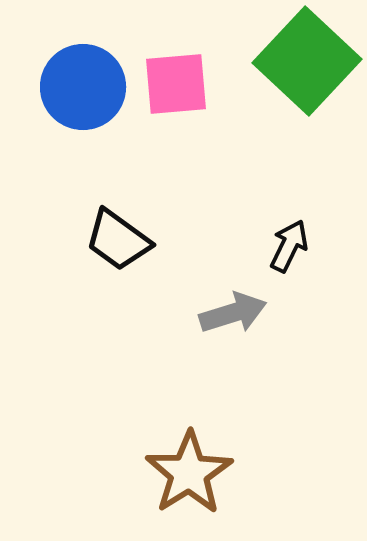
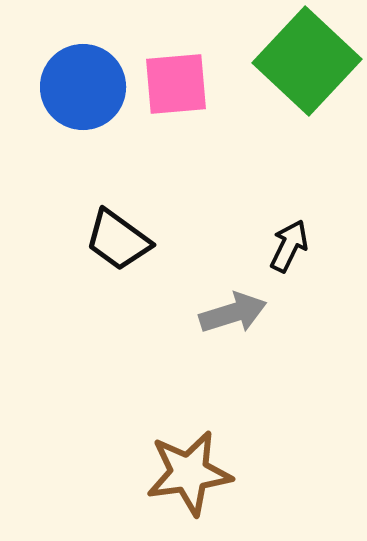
brown star: rotated 24 degrees clockwise
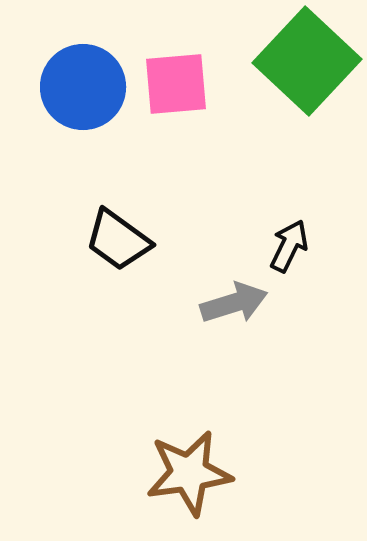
gray arrow: moved 1 px right, 10 px up
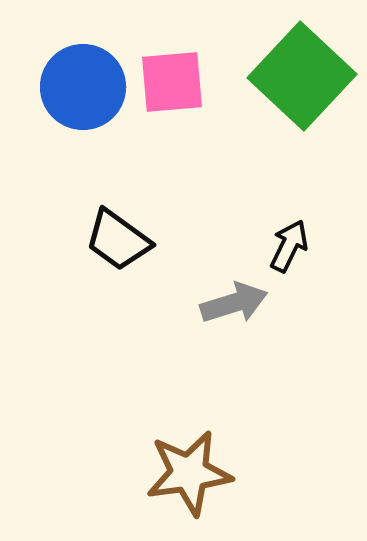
green square: moved 5 px left, 15 px down
pink square: moved 4 px left, 2 px up
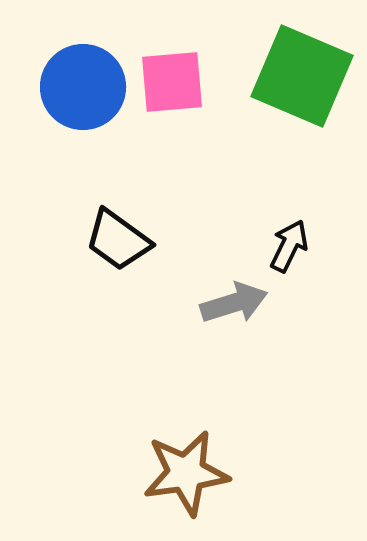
green square: rotated 20 degrees counterclockwise
brown star: moved 3 px left
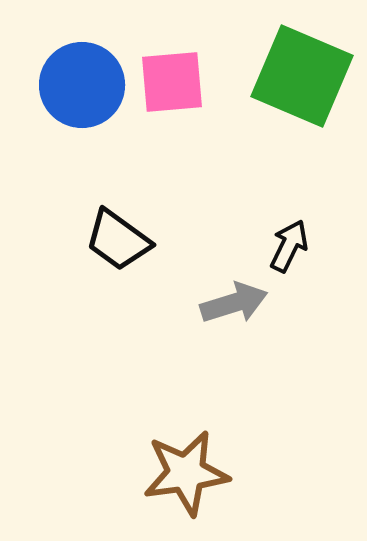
blue circle: moved 1 px left, 2 px up
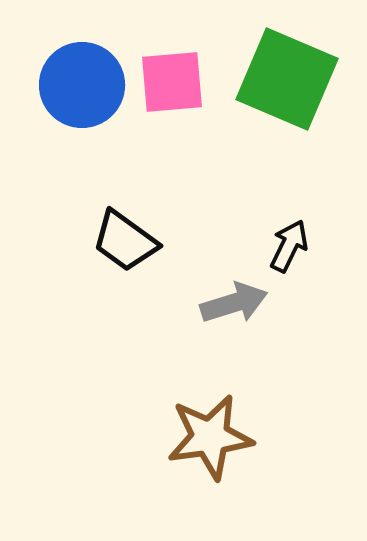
green square: moved 15 px left, 3 px down
black trapezoid: moved 7 px right, 1 px down
brown star: moved 24 px right, 36 px up
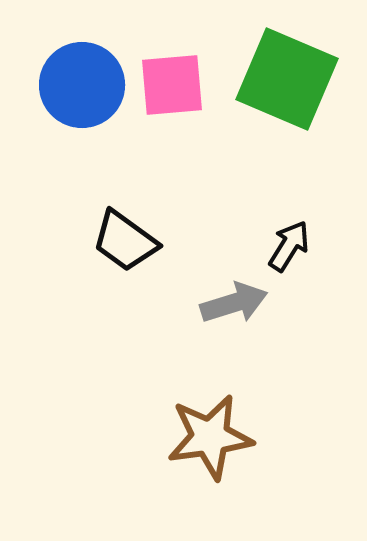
pink square: moved 3 px down
black arrow: rotated 6 degrees clockwise
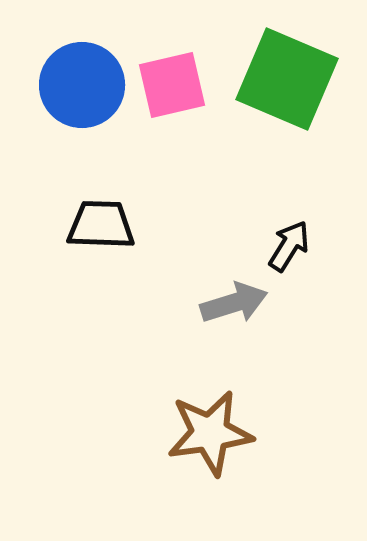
pink square: rotated 8 degrees counterclockwise
black trapezoid: moved 24 px left, 16 px up; rotated 146 degrees clockwise
brown star: moved 4 px up
